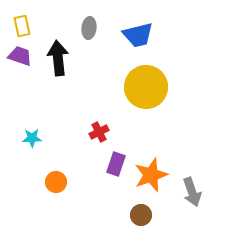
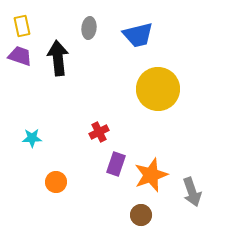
yellow circle: moved 12 px right, 2 px down
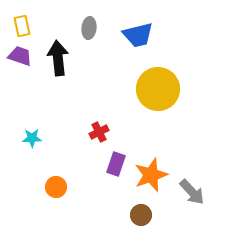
orange circle: moved 5 px down
gray arrow: rotated 24 degrees counterclockwise
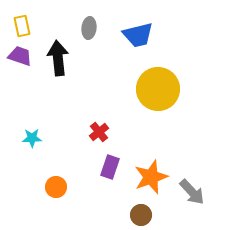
red cross: rotated 12 degrees counterclockwise
purple rectangle: moved 6 px left, 3 px down
orange star: moved 2 px down
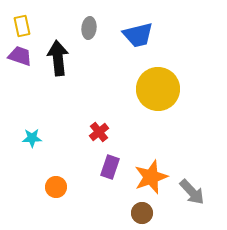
brown circle: moved 1 px right, 2 px up
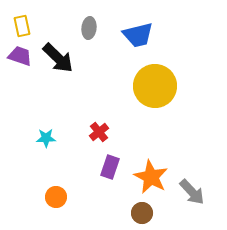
black arrow: rotated 140 degrees clockwise
yellow circle: moved 3 px left, 3 px up
cyan star: moved 14 px right
orange star: rotated 24 degrees counterclockwise
orange circle: moved 10 px down
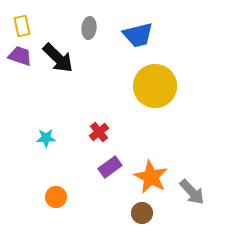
purple rectangle: rotated 35 degrees clockwise
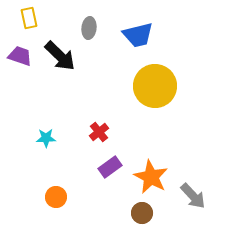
yellow rectangle: moved 7 px right, 8 px up
black arrow: moved 2 px right, 2 px up
gray arrow: moved 1 px right, 4 px down
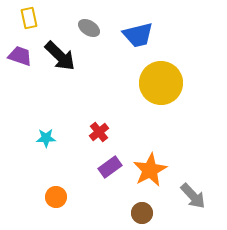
gray ellipse: rotated 65 degrees counterclockwise
yellow circle: moved 6 px right, 3 px up
orange star: moved 1 px left, 7 px up; rotated 16 degrees clockwise
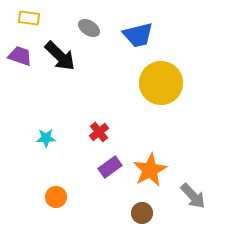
yellow rectangle: rotated 70 degrees counterclockwise
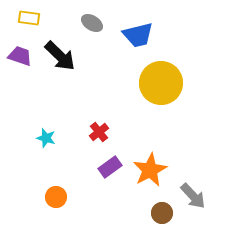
gray ellipse: moved 3 px right, 5 px up
cyan star: rotated 18 degrees clockwise
brown circle: moved 20 px right
